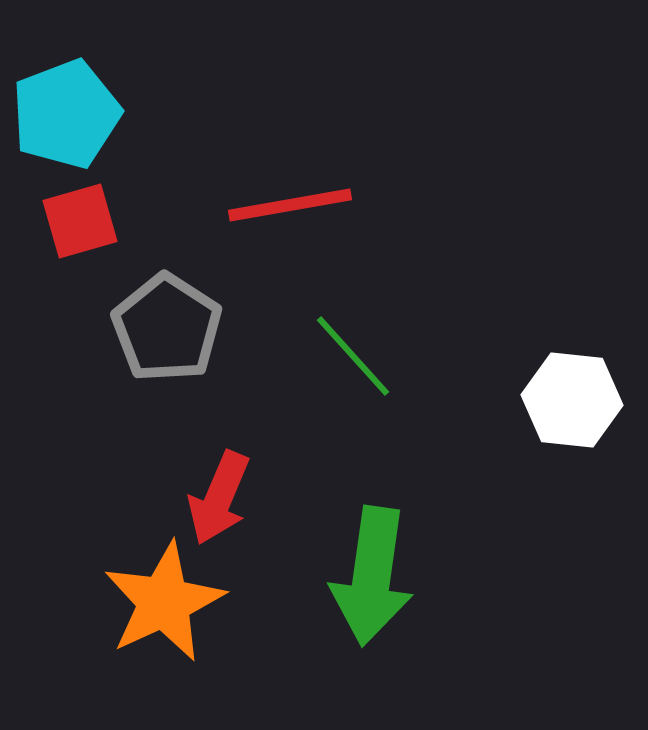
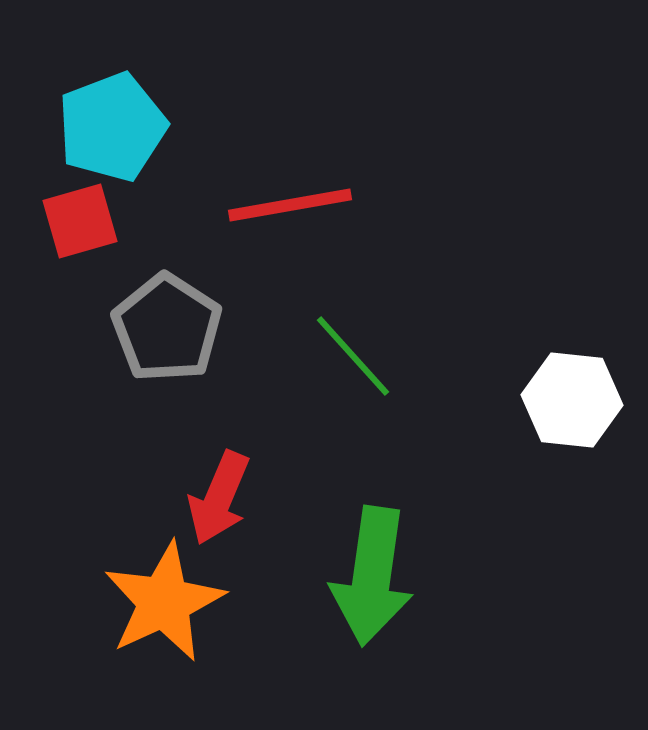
cyan pentagon: moved 46 px right, 13 px down
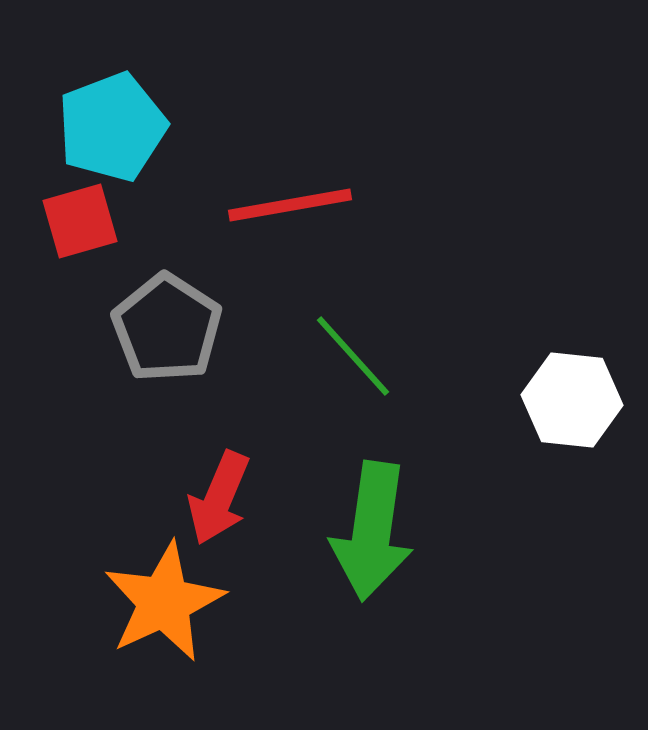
green arrow: moved 45 px up
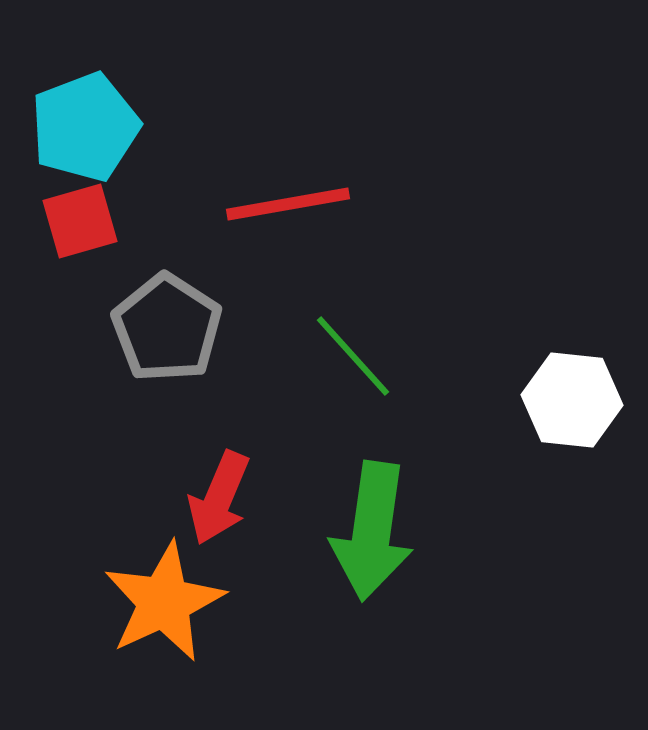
cyan pentagon: moved 27 px left
red line: moved 2 px left, 1 px up
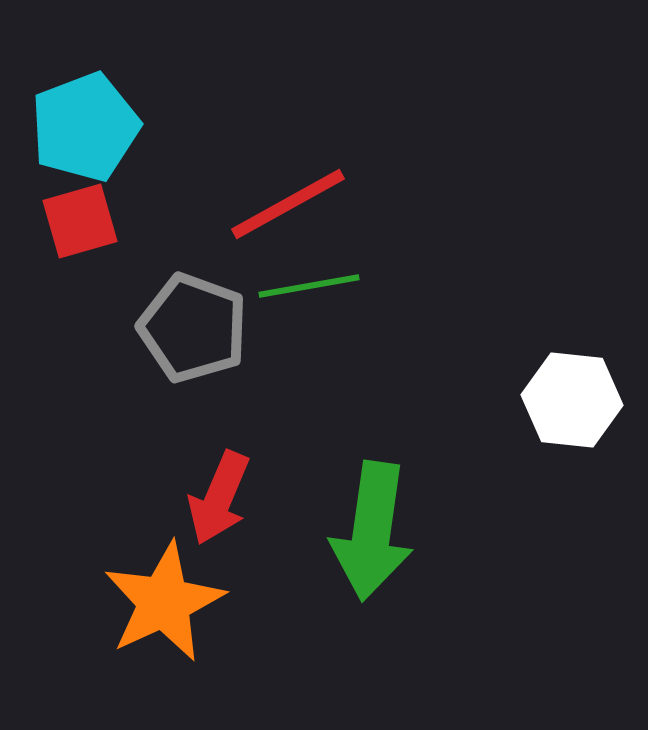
red line: rotated 19 degrees counterclockwise
gray pentagon: moved 26 px right; rotated 13 degrees counterclockwise
green line: moved 44 px left, 70 px up; rotated 58 degrees counterclockwise
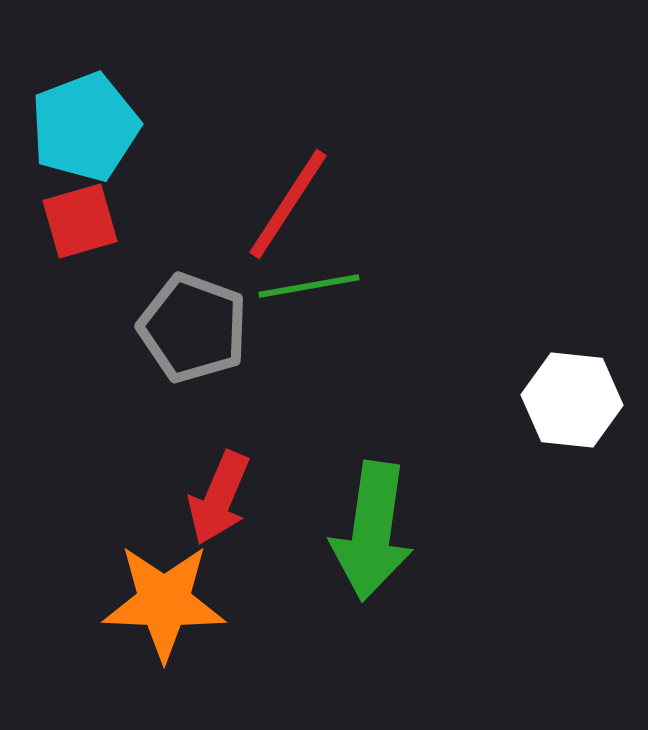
red line: rotated 28 degrees counterclockwise
orange star: rotated 27 degrees clockwise
